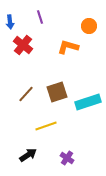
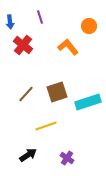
orange L-shape: rotated 35 degrees clockwise
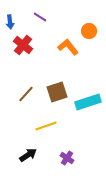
purple line: rotated 40 degrees counterclockwise
orange circle: moved 5 px down
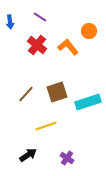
red cross: moved 14 px right
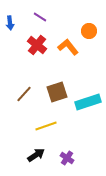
blue arrow: moved 1 px down
brown line: moved 2 px left
black arrow: moved 8 px right
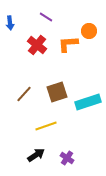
purple line: moved 6 px right
orange L-shape: moved 3 px up; rotated 55 degrees counterclockwise
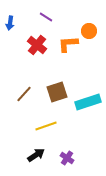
blue arrow: rotated 16 degrees clockwise
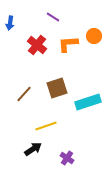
purple line: moved 7 px right
orange circle: moved 5 px right, 5 px down
brown square: moved 4 px up
black arrow: moved 3 px left, 6 px up
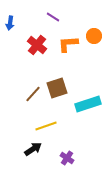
brown line: moved 9 px right
cyan rectangle: moved 2 px down
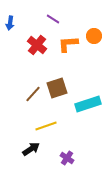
purple line: moved 2 px down
black arrow: moved 2 px left
